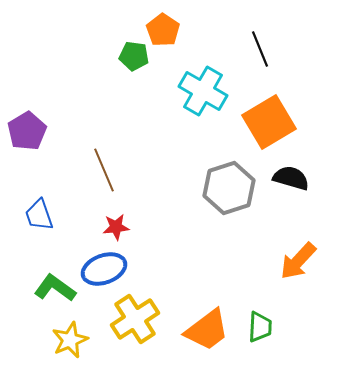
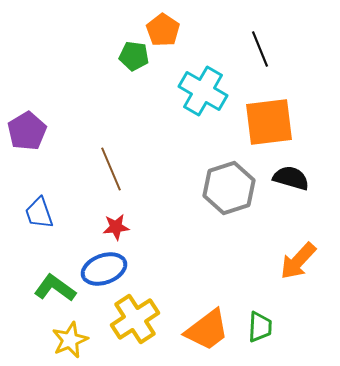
orange square: rotated 24 degrees clockwise
brown line: moved 7 px right, 1 px up
blue trapezoid: moved 2 px up
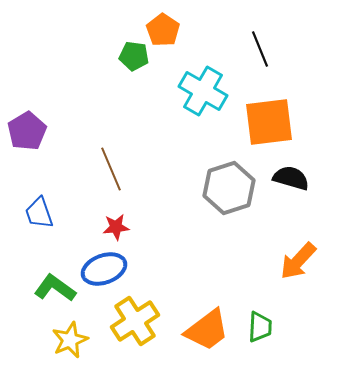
yellow cross: moved 2 px down
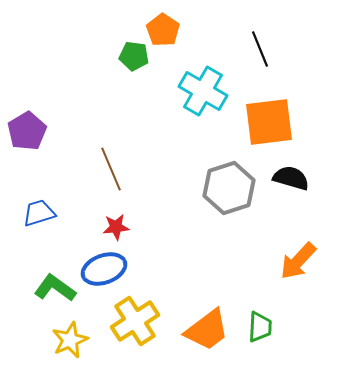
blue trapezoid: rotated 92 degrees clockwise
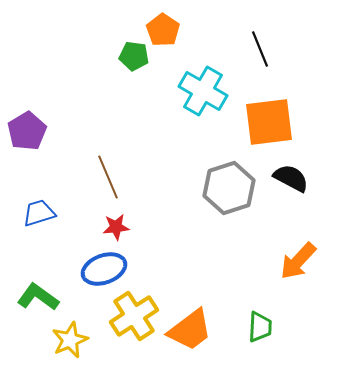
brown line: moved 3 px left, 8 px down
black semicircle: rotated 12 degrees clockwise
green L-shape: moved 17 px left, 9 px down
yellow cross: moved 1 px left, 5 px up
orange trapezoid: moved 17 px left
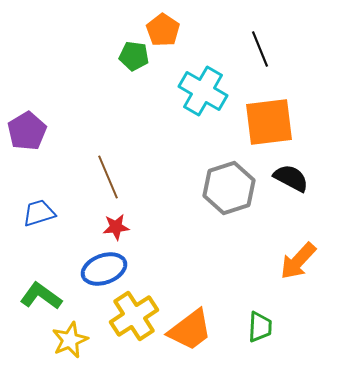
green L-shape: moved 3 px right, 1 px up
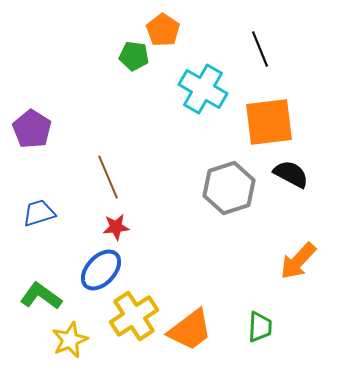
cyan cross: moved 2 px up
purple pentagon: moved 5 px right, 2 px up; rotated 9 degrees counterclockwise
black semicircle: moved 4 px up
blue ellipse: moved 3 px left, 1 px down; rotated 27 degrees counterclockwise
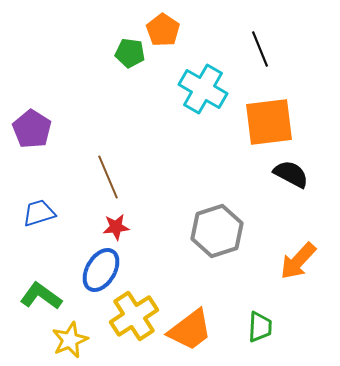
green pentagon: moved 4 px left, 3 px up
gray hexagon: moved 12 px left, 43 px down
blue ellipse: rotated 12 degrees counterclockwise
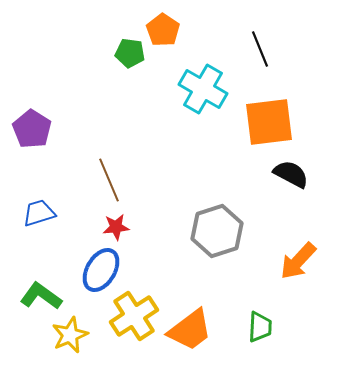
brown line: moved 1 px right, 3 px down
yellow star: moved 5 px up
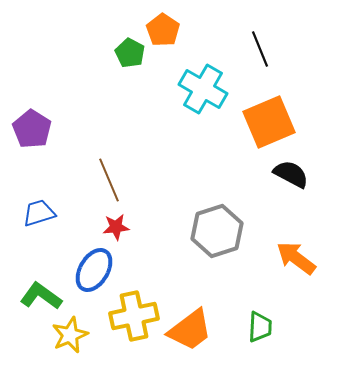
green pentagon: rotated 20 degrees clockwise
orange square: rotated 16 degrees counterclockwise
orange arrow: moved 2 px left, 3 px up; rotated 84 degrees clockwise
blue ellipse: moved 7 px left
yellow cross: rotated 21 degrees clockwise
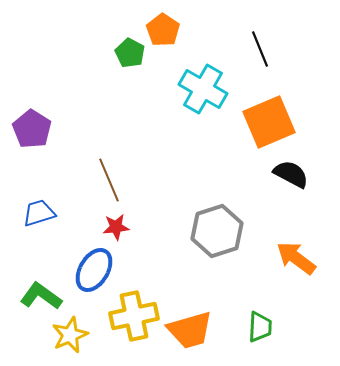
orange trapezoid: rotated 21 degrees clockwise
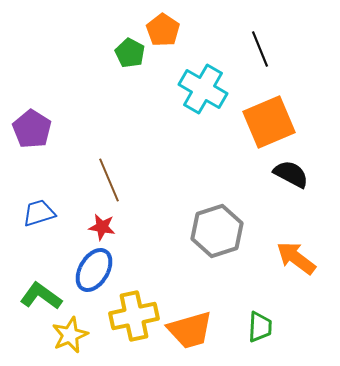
red star: moved 14 px left; rotated 16 degrees clockwise
